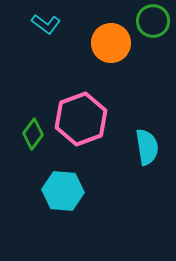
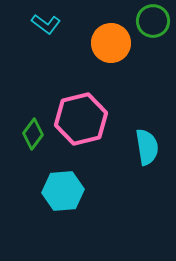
pink hexagon: rotated 6 degrees clockwise
cyan hexagon: rotated 9 degrees counterclockwise
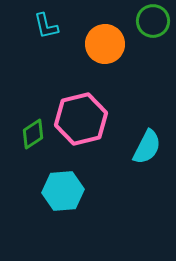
cyan L-shape: moved 2 px down; rotated 40 degrees clockwise
orange circle: moved 6 px left, 1 px down
green diamond: rotated 20 degrees clockwise
cyan semicircle: rotated 36 degrees clockwise
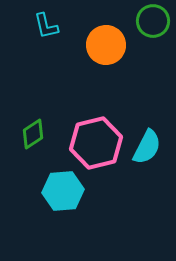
orange circle: moved 1 px right, 1 px down
pink hexagon: moved 15 px right, 24 px down
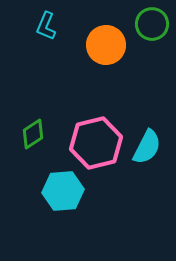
green circle: moved 1 px left, 3 px down
cyan L-shape: rotated 36 degrees clockwise
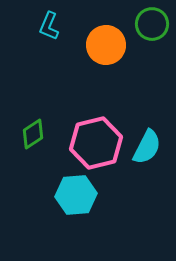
cyan L-shape: moved 3 px right
cyan hexagon: moved 13 px right, 4 px down
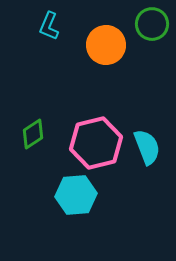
cyan semicircle: rotated 48 degrees counterclockwise
